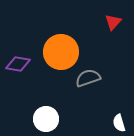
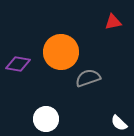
red triangle: rotated 36 degrees clockwise
white semicircle: rotated 30 degrees counterclockwise
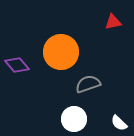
purple diamond: moved 1 px left, 1 px down; rotated 40 degrees clockwise
gray semicircle: moved 6 px down
white circle: moved 28 px right
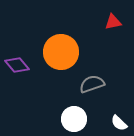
gray semicircle: moved 4 px right
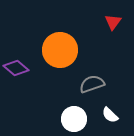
red triangle: rotated 42 degrees counterclockwise
orange circle: moved 1 px left, 2 px up
purple diamond: moved 1 px left, 3 px down; rotated 10 degrees counterclockwise
white semicircle: moved 9 px left, 8 px up
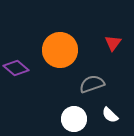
red triangle: moved 21 px down
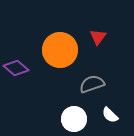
red triangle: moved 15 px left, 6 px up
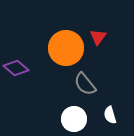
orange circle: moved 6 px right, 2 px up
gray semicircle: moved 7 px left; rotated 110 degrees counterclockwise
white semicircle: rotated 30 degrees clockwise
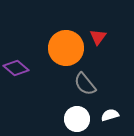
white semicircle: rotated 90 degrees clockwise
white circle: moved 3 px right
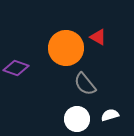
red triangle: rotated 36 degrees counterclockwise
purple diamond: rotated 20 degrees counterclockwise
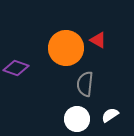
red triangle: moved 3 px down
gray semicircle: rotated 45 degrees clockwise
white semicircle: rotated 18 degrees counterclockwise
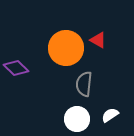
purple diamond: rotated 25 degrees clockwise
gray semicircle: moved 1 px left
